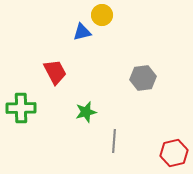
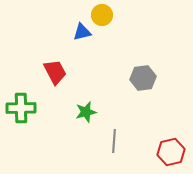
red hexagon: moved 3 px left, 1 px up
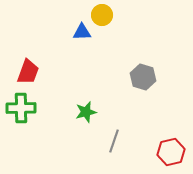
blue triangle: rotated 12 degrees clockwise
red trapezoid: moved 27 px left; rotated 48 degrees clockwise
gray hexagon: moved 1 px up; rotated 25 degrees clockwise
gray line: rotated 15 degrees clockwise
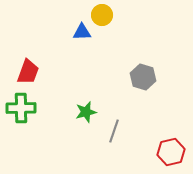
gray line: moved 10 px up
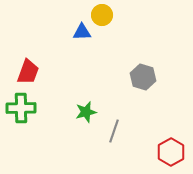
red hexagon: rotated 16 degrees counterclockwise
